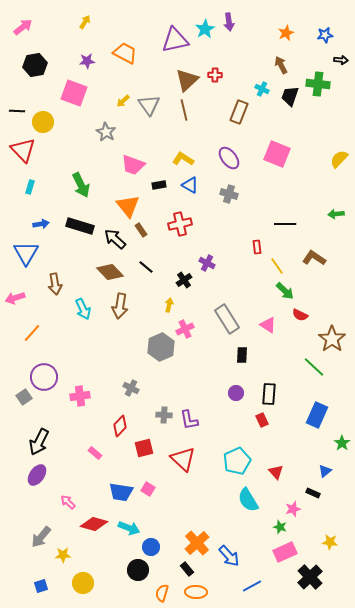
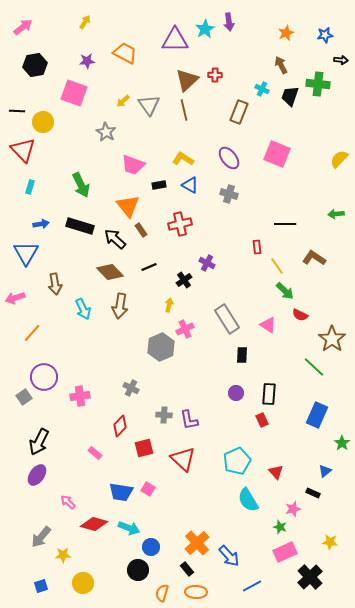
purple triangle at (175, 40): rotated 12 degrees clockwise
black line at (146, 267): moved 3 px right; rotated 63 degrees counterclockwise
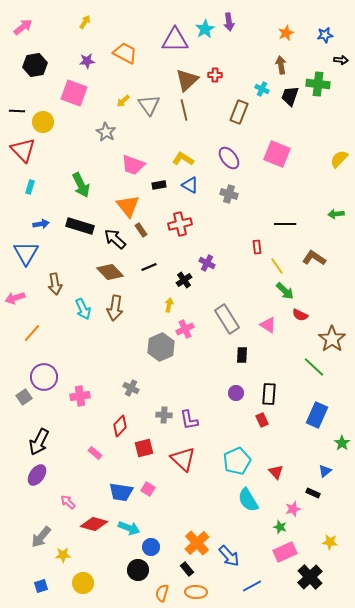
brown arrow at (281, 65): rotated 18 degrees clockwise
brown arrow at (120, 306): moved 5 px left, 2 px down
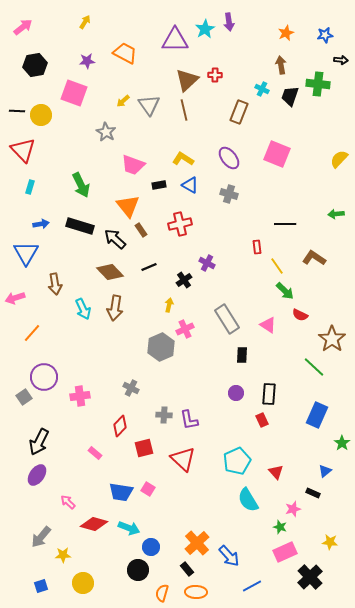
yellow circle at (43, 122): moved 2 px left, 7 px up
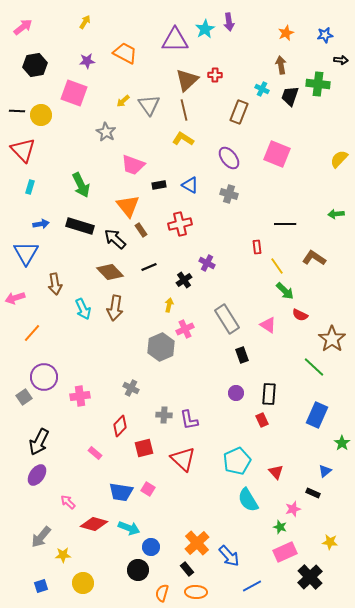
yellow L-shape at (183, 159): moved 20 px up
black rectangle at (242, 355): rotated 21 degrees counterclockwise
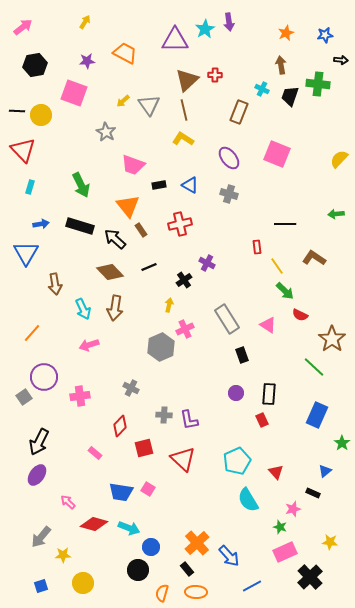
pink arrow at (15, 298): moved 74 px right, 47 px down
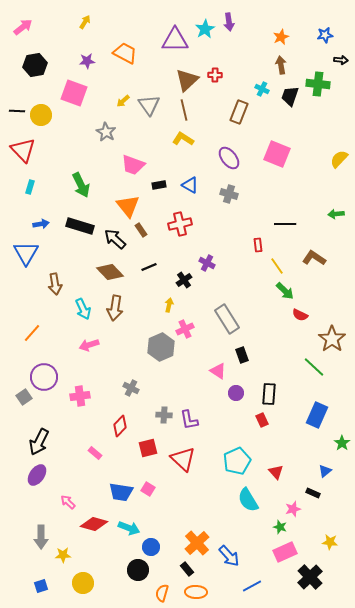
orange star at (286, 33): moved 5 px left, 4 px down
red rectangle at (257, 247): moved 1 px right, 2 px up
pink triangle at (268, 325): moved 50 px left, 46 px down
red square at (144, 448): moved 4 px right
gray arrow at (41, 537): rotated 40 degrees counterclockwise
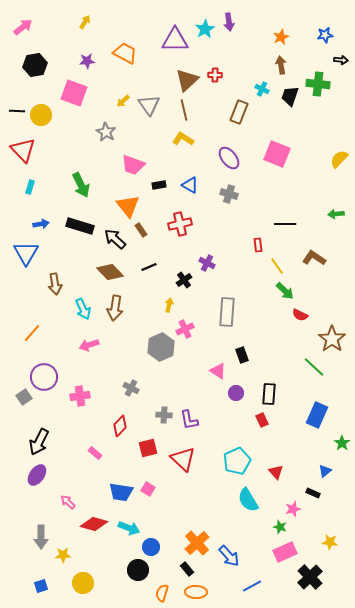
gray rectangle at (227, 319): moved 7 px up; rotated 36 degrees clockwise
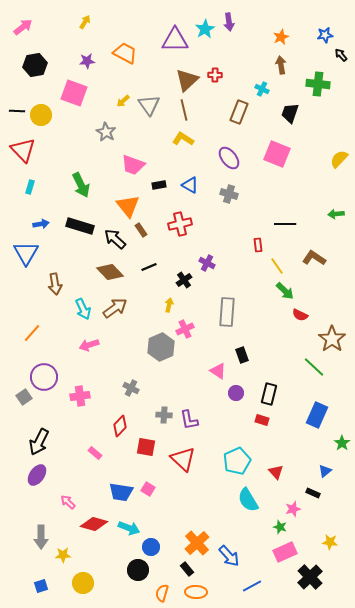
black arrow at (341, 60): moved 5 px up; rotated 136 degrees counterclockwise
black trapezoid at (290, 96): moved 17 px down
brown arrow at (115, 308): rotated 135 degrees counterclockwise
black rectangle at (269, 394): rotated 10 degrees clockwise
red rectangle at (262, 420): rotated 48 degrees counterclockwise
red square at (148, 448): moved 2 px left, 1 px up; rotated 24 degrees clockwise
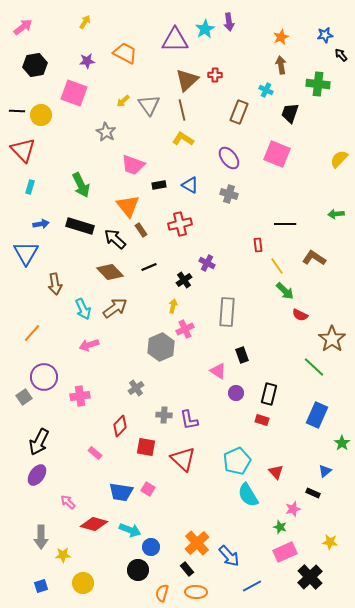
cyan cross at (262, 89): moved 4 px right, 1 px down
brown line at (184, 110): moved 2 px left
yellow arrow at (169, 305): moved 4 px right, 1 px down
gray cross at (131, 388): moved 5 px right; rotated 28 degrees clockwise
cyan semicircle at (248, 500): moved 5 px up
cyan arrow at (129, 528): moved 1 px right, 2 px down
